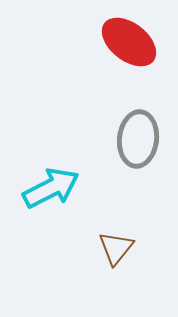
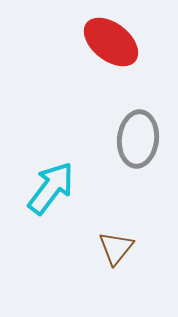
red ellipse: moved 18 px left
cyan arrow: rotated 26 degrees counterclockwise
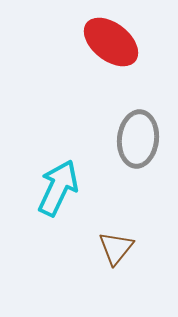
cyan arrow: moved 7 px right; rotated 12 degrees counterclockwise
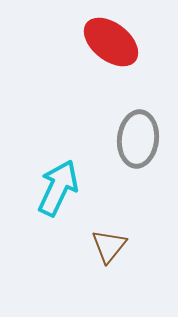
brown triangle: moved 7 px left, 2 px up
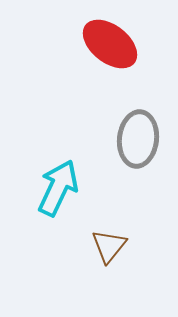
red ellipse: moved 1 px left, 2 px down
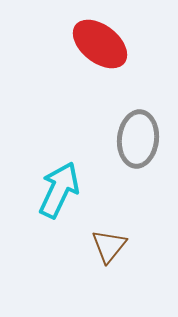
red ellipse: moved 10 px left
cyan arrow: moved 1 px right, 2 px down
